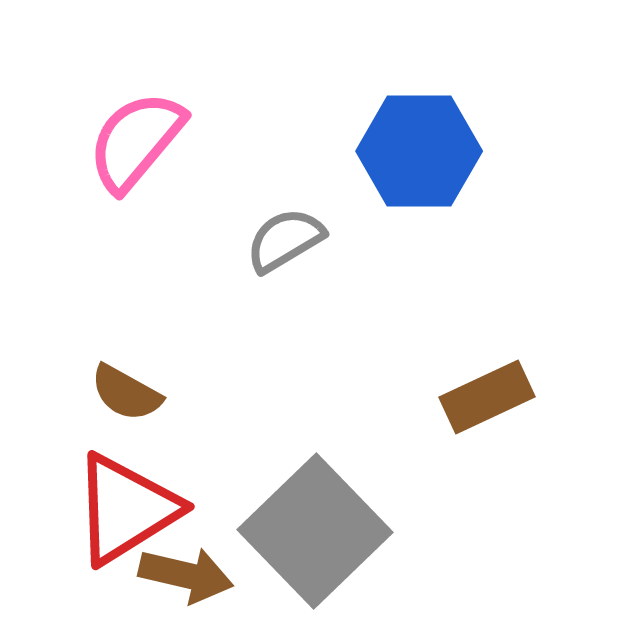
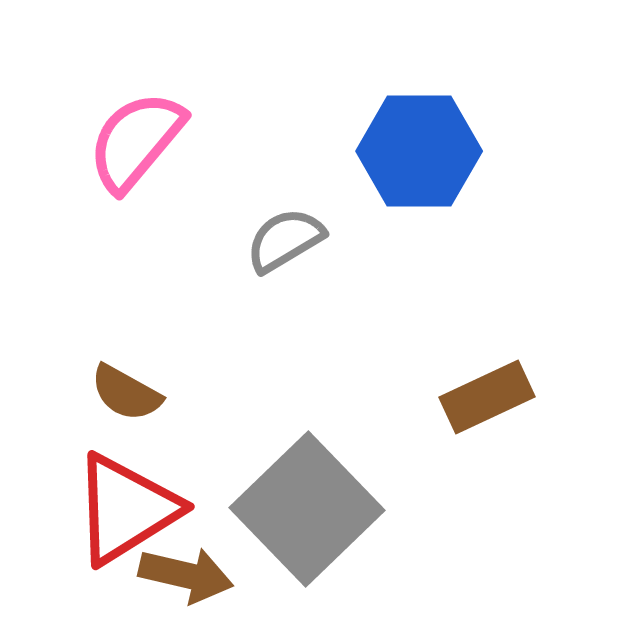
gray square: moved 8 px left, 22 px up
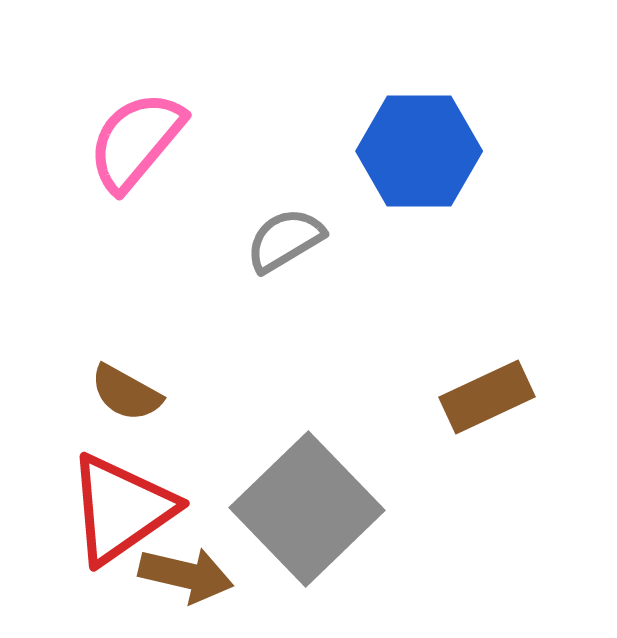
red triangle: moved 5 px left; rotated 3 degrees counterclockwise
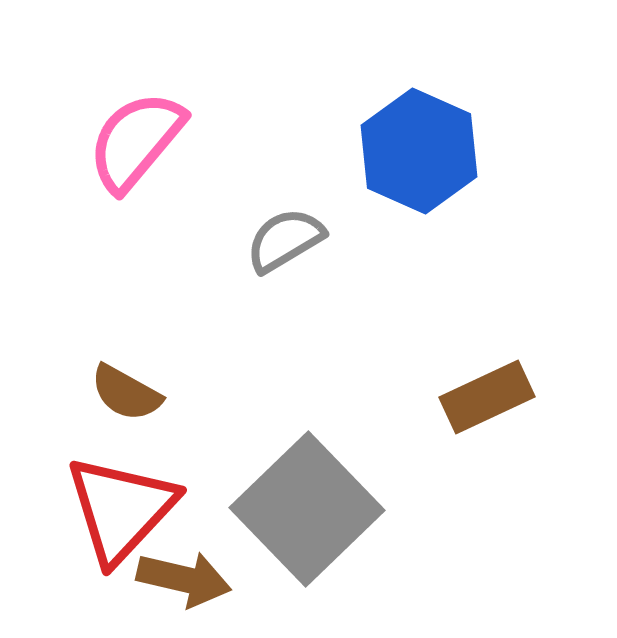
blue hexagon: rotated 24 degrees clockwise
red triangle: rotated 12 degrees counterclockwise
brown arrow: moved 2 px left, 4 px down
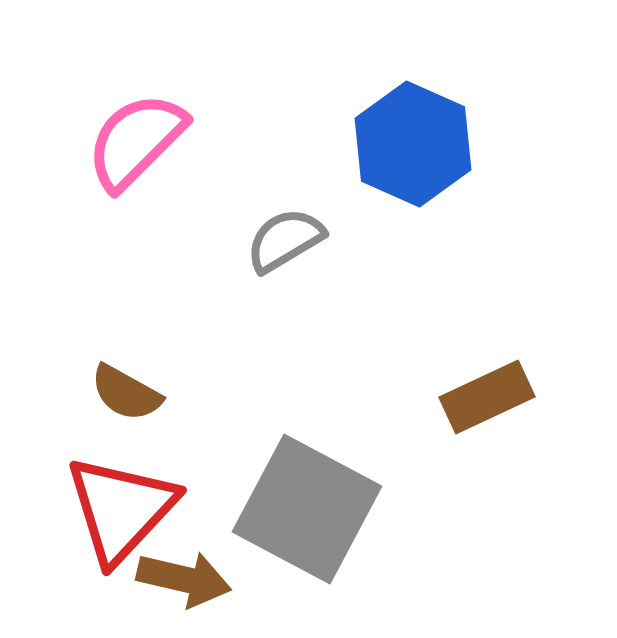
pink semicircle: rotated 5 degrees clockwise
blue hexagon: moved 6 px left, 7 px up
gray square: rotated 18 degrees counterclockwise
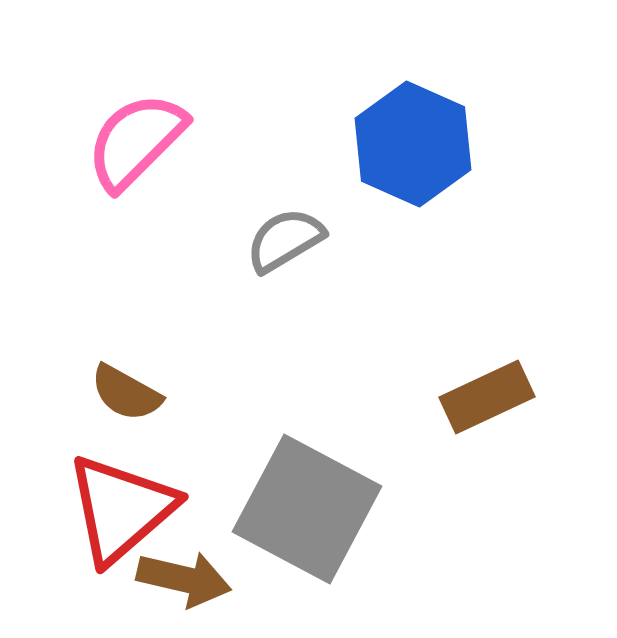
red triangle: rotated 6 degrees clockwise
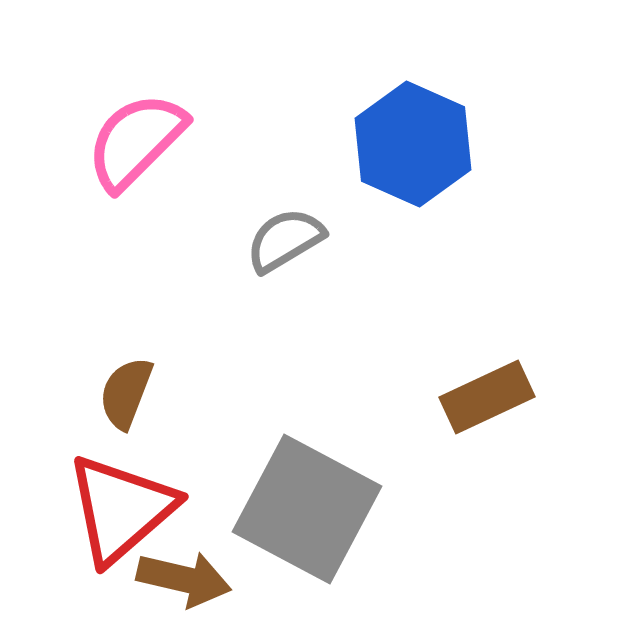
brown semicircle: rotated 82 degrees clockwise
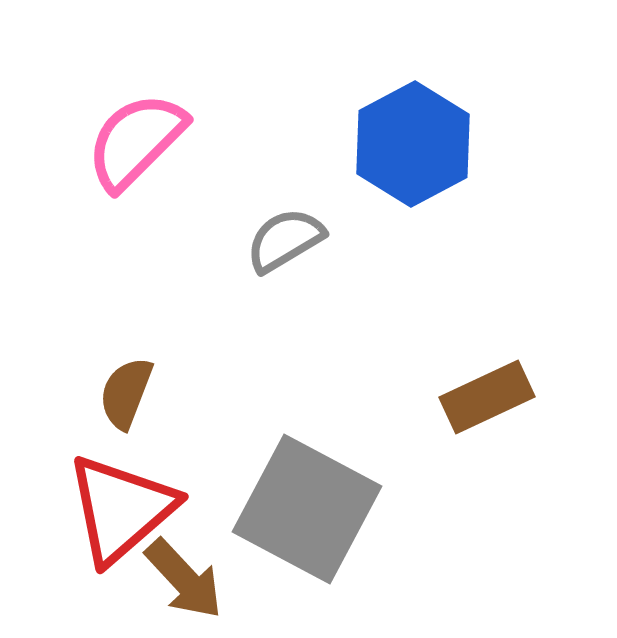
blue hexagon: rotated 8 degrees clockwise
brown arrow: rotated 34 degrees clockwise
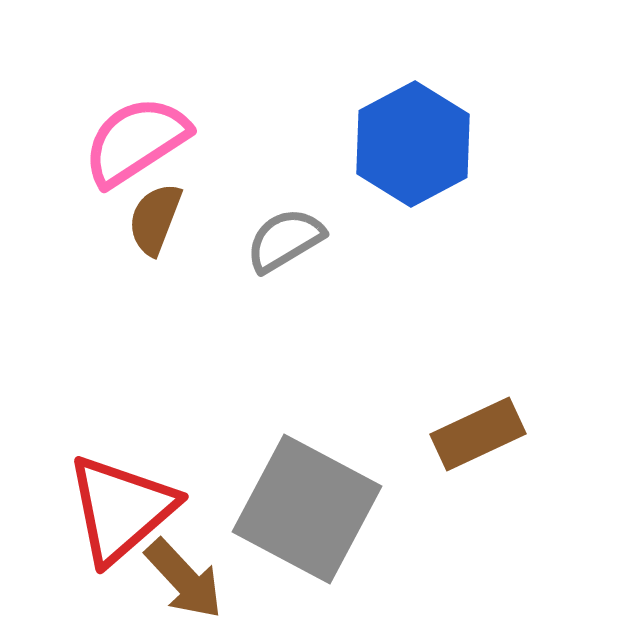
pink semicircle: rotated 12 degrees clockwise
brown semicircle: moved 29 px right, 174 px up
brown rectangle: moved 9 px left, 37 px down
